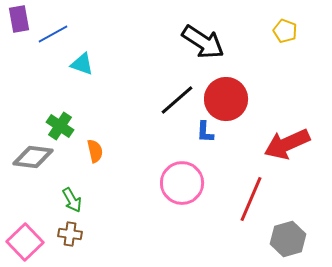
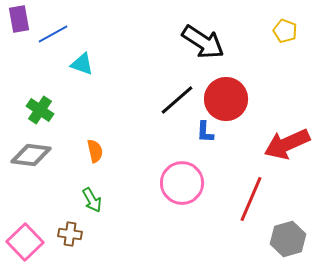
green cross: moved 20 px left, 16 px up
gray diamond: moved 2 px left, 2 px up
green arrow: moved 20 px right
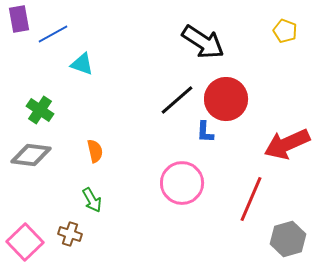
brown cross: rotated 10 degrees clockwise
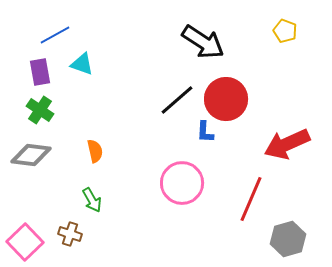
purple rectangle: moved 21 px right, 53 px down
blue line: moved 2 px right, 1 px down
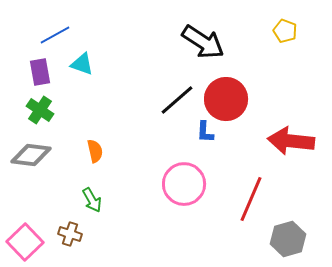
red arrow: moved 4 px right, 3 px up; rotated 30 degrees clockwise
pink circle: moved 2 px right, 1 px down
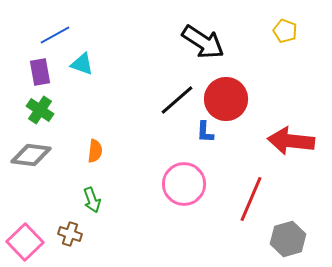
orange semicircle: rotated 20 degrees clockwise
green arrow: rotated 10 degrees clockwise
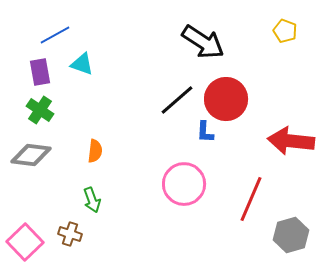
gray hexagon: moved 3 px right, 4 px up
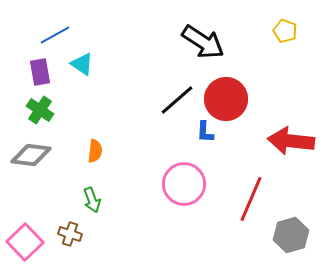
cyan triangle: rotated 15 degrees clockwise
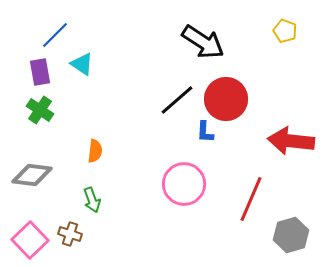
blue line: rotated 16 degrees counterclockwise
gray diamond: moved 1 px right, 20 px down
pink square: moved 5 px right, 2 px up
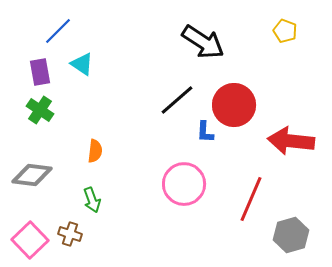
blue line: moved 3 px right, 4 px up
red circle: moved 8 px right, 6 px down
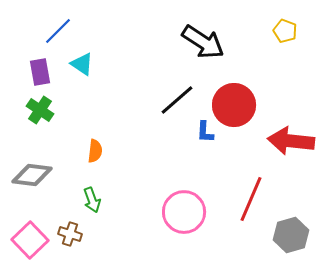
pink circle: moved 28 px down
